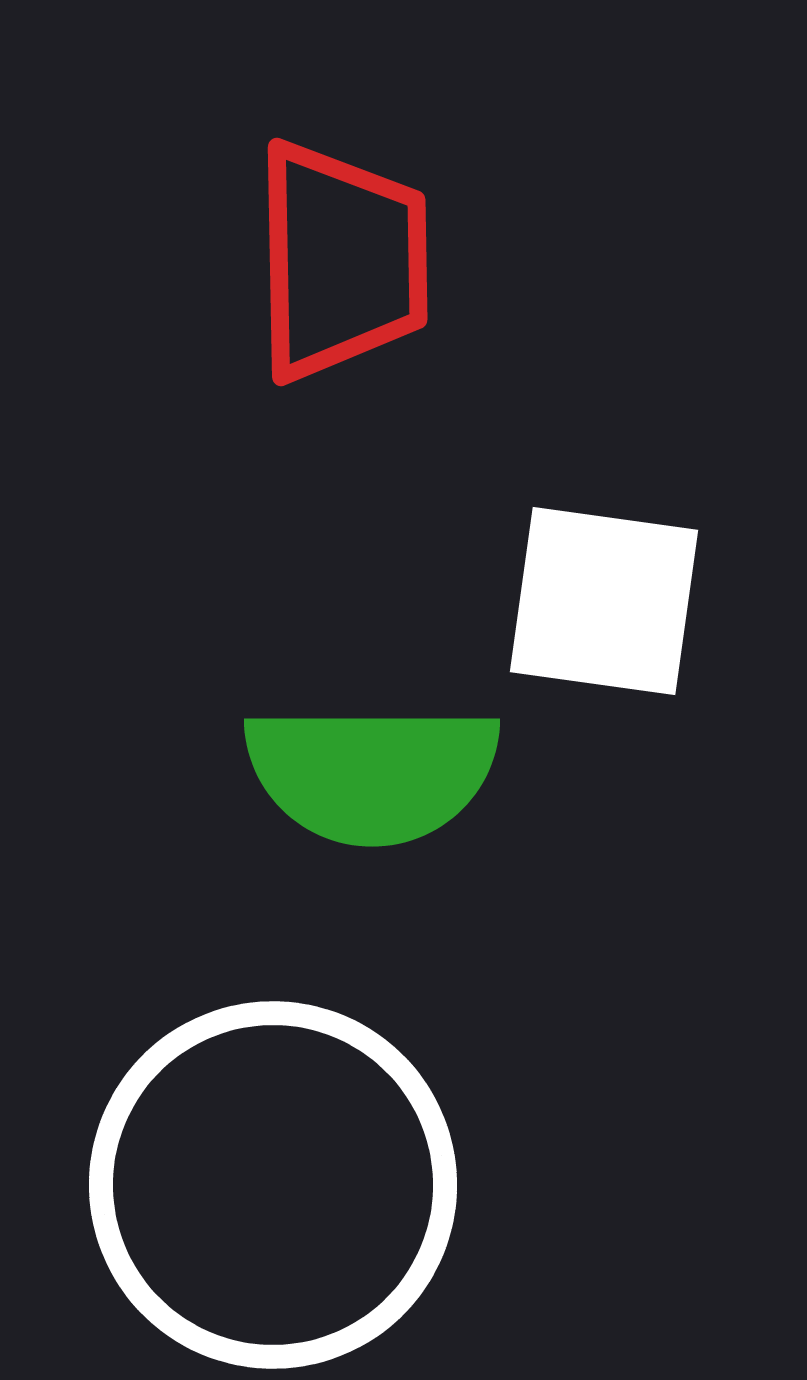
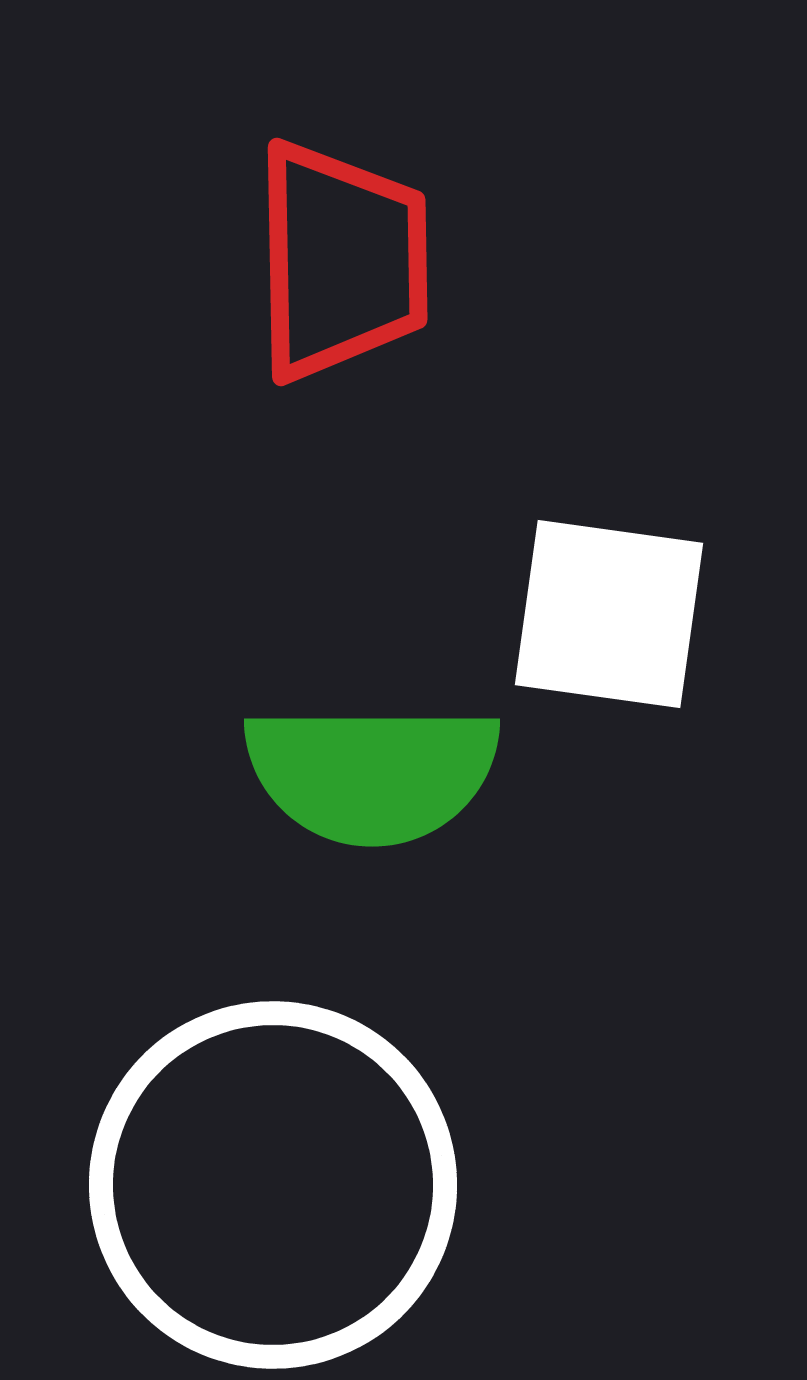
white square: moved 5 px right, 13 px down
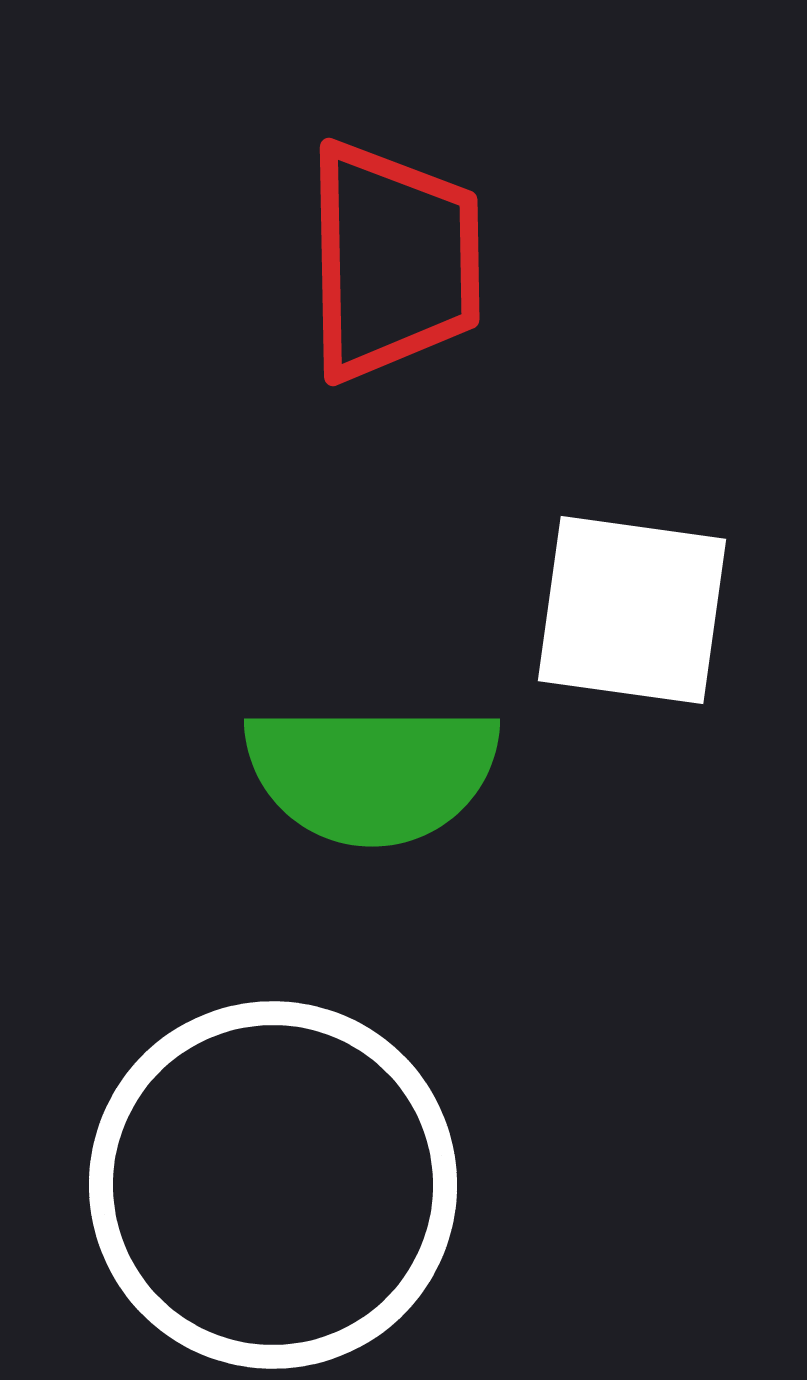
red trapezoid: moved 52 px right
white square: moved 23 px right, 4 px up
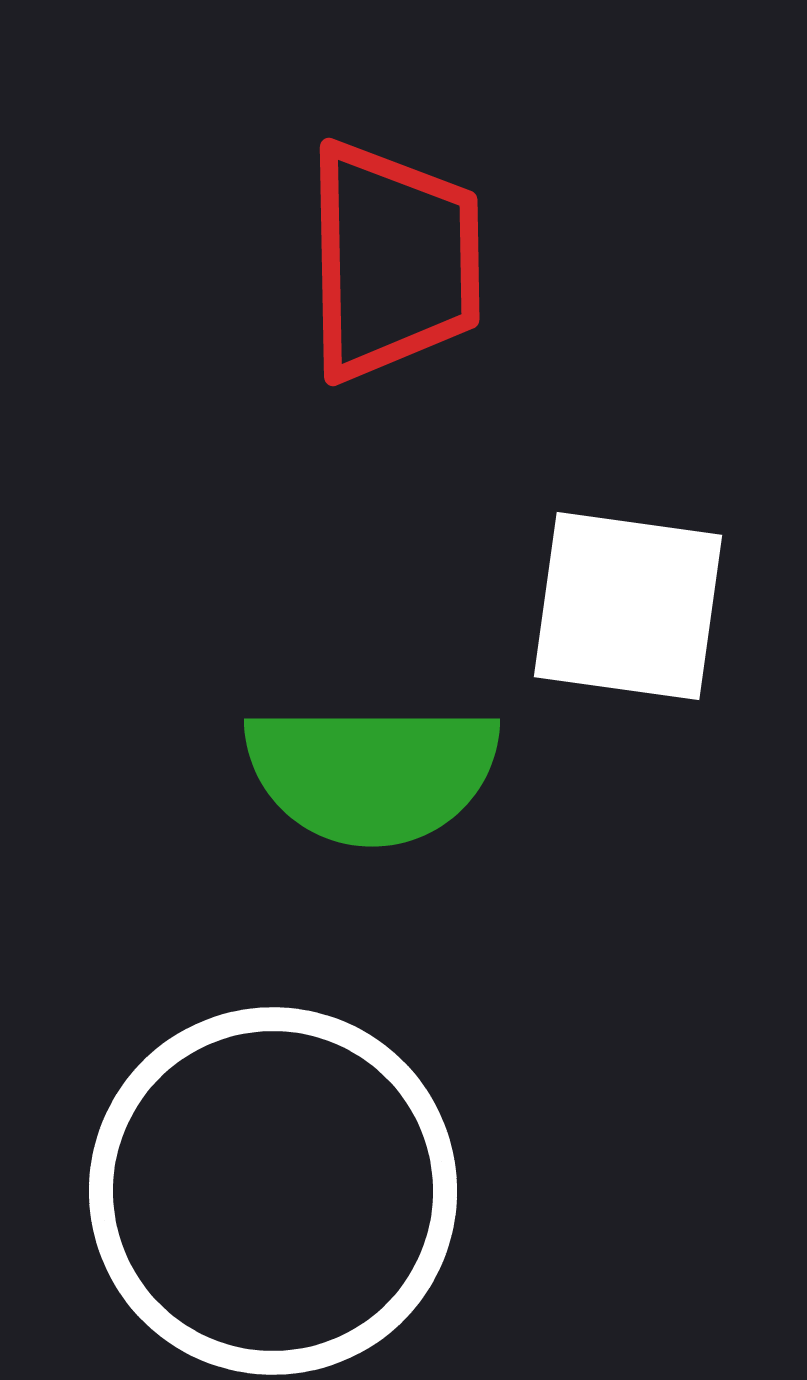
white square: moved 4 px left, 4 px up
white circle: moved 6 px down
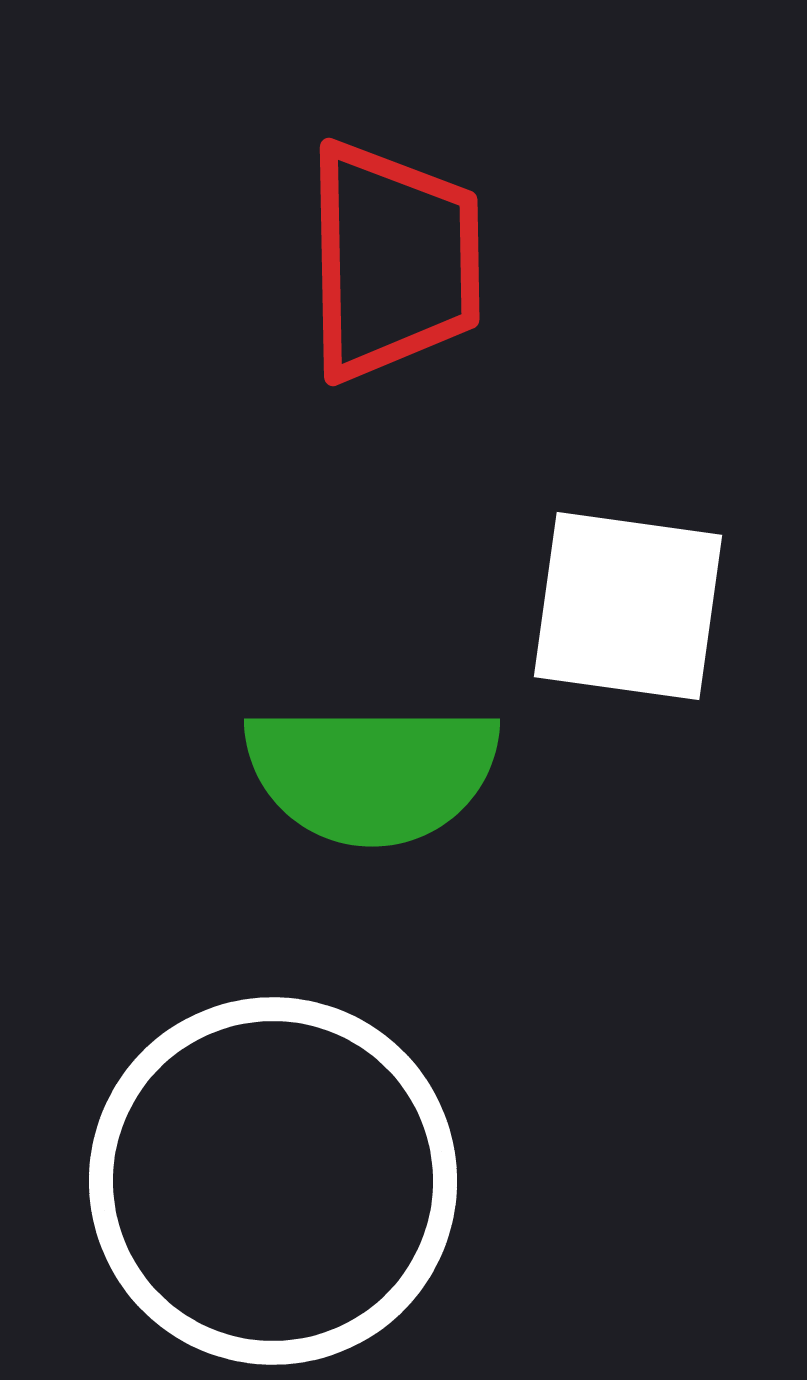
white circle: moved 10 px up
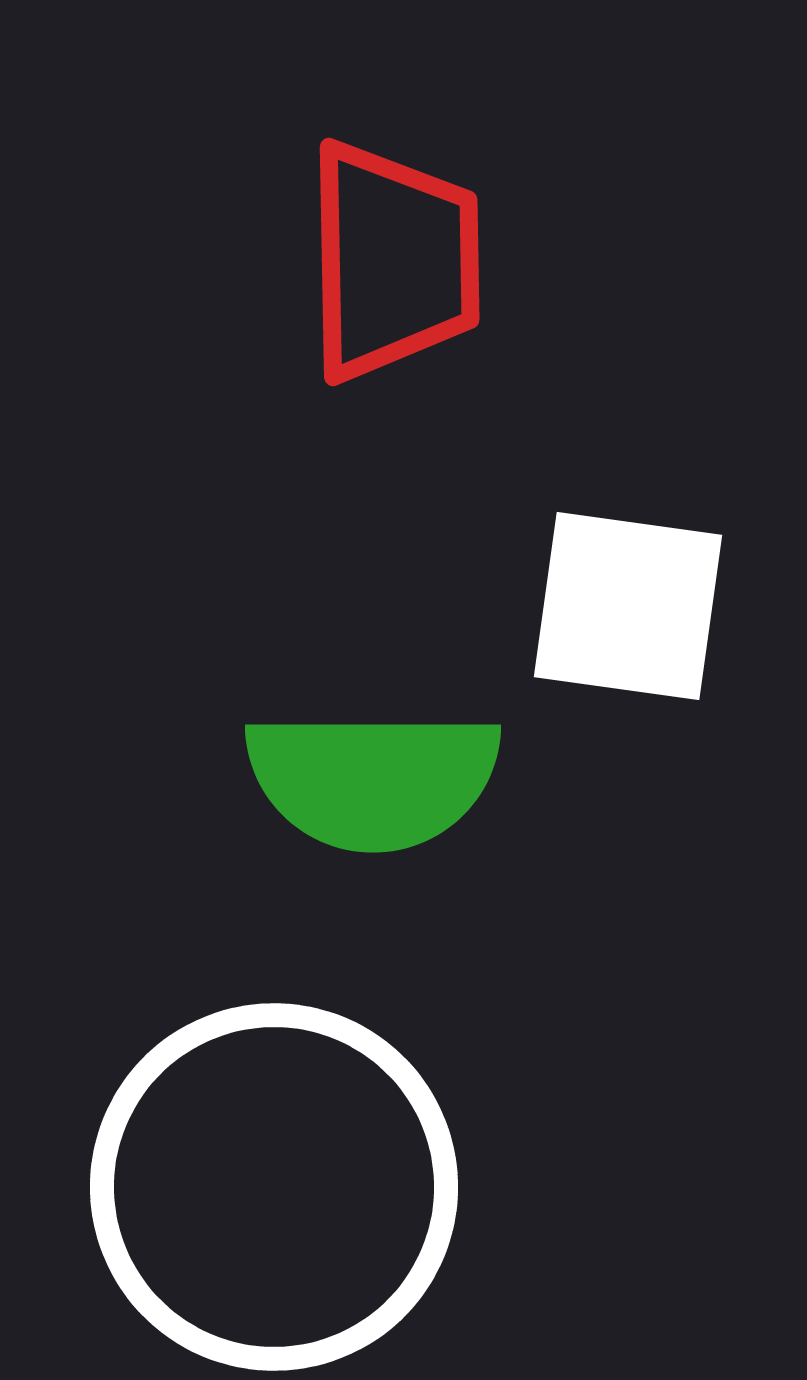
green semicircle: moved 1 px right, 6 px down
white circle: moved 1 px right, 6 px down
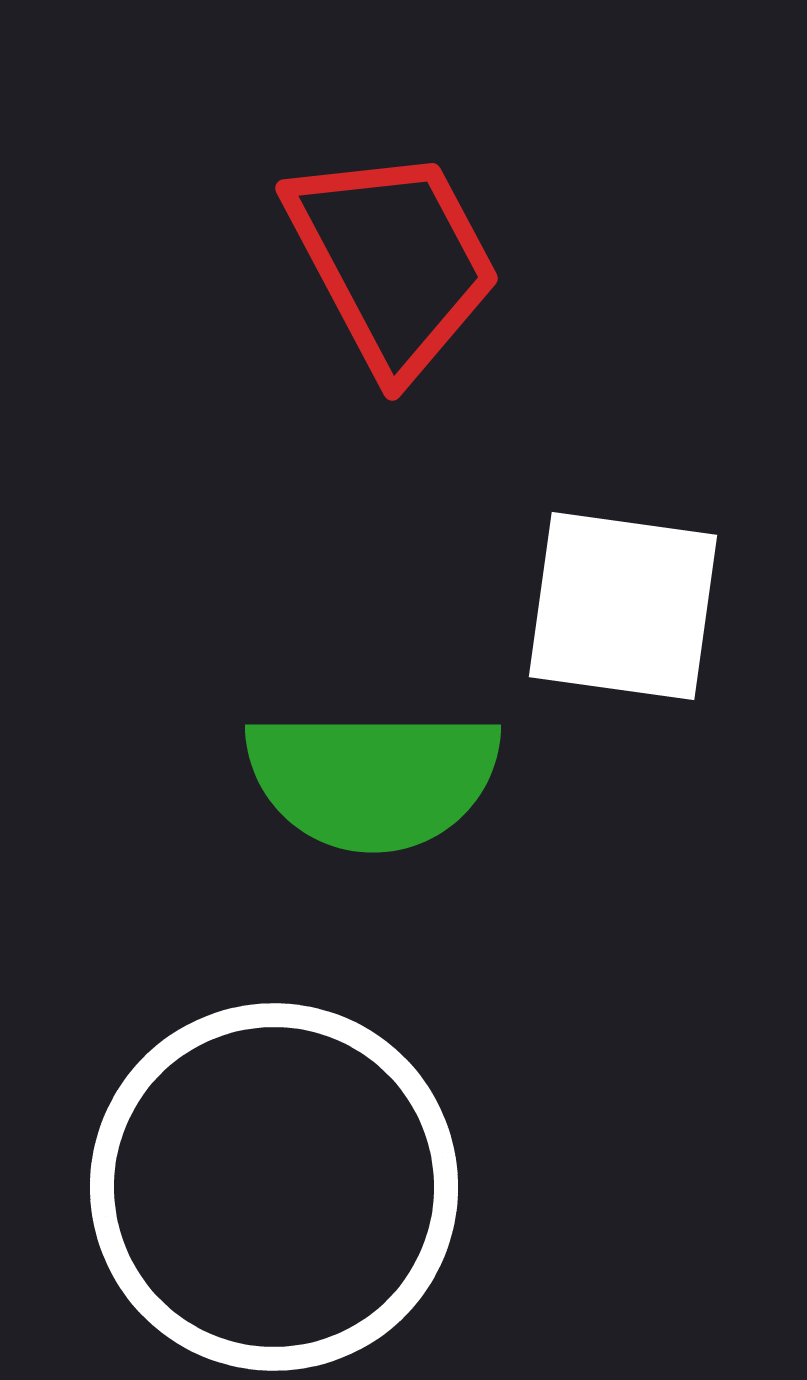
red trapezoid: rotated 27 degrees counterclockwise
white square: moved 5 px left
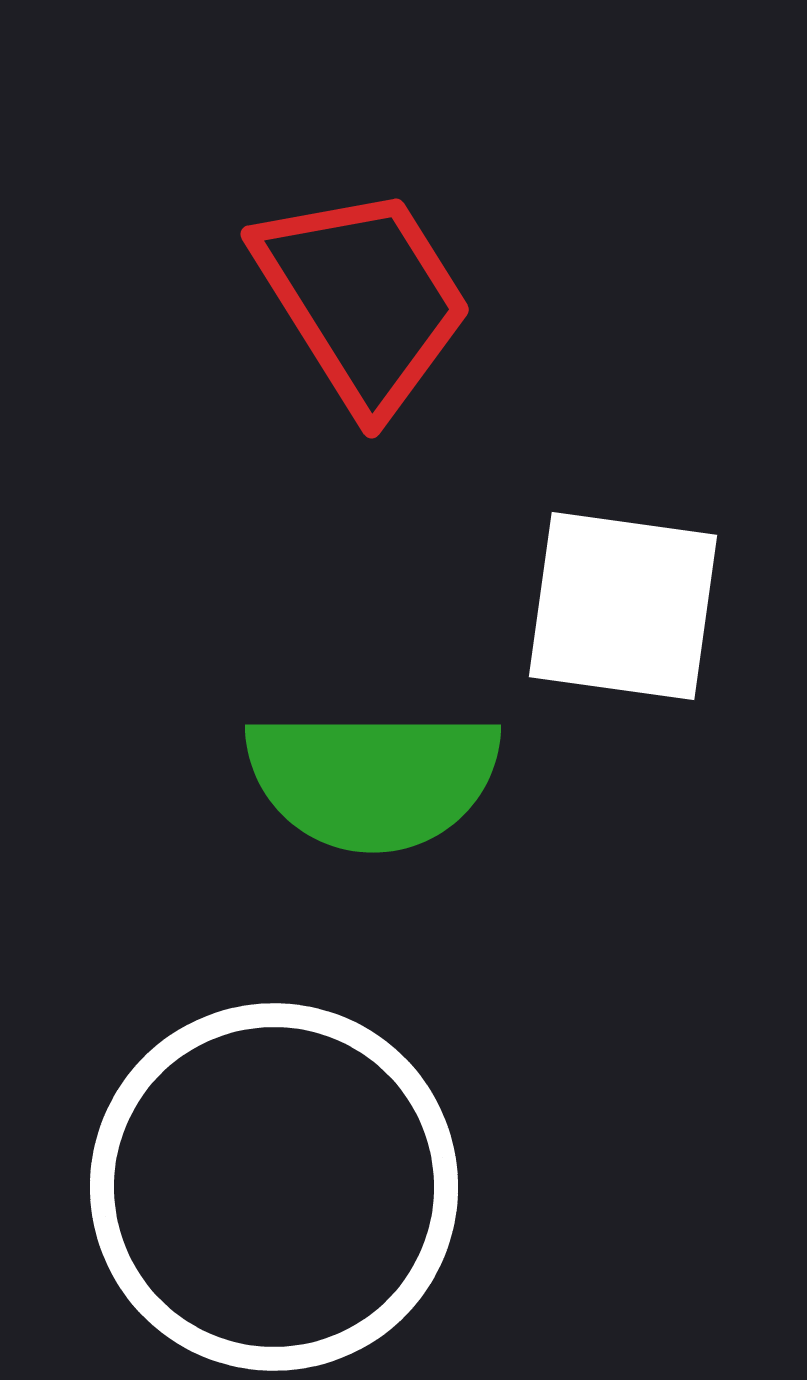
red trapezoid: moved 30 px left, 38 px down; rotated 4 degrees counterclockwise
